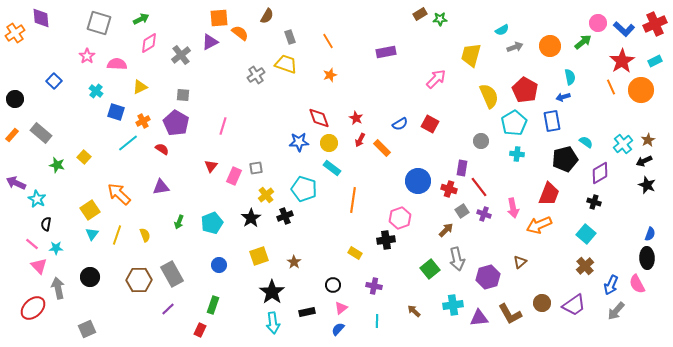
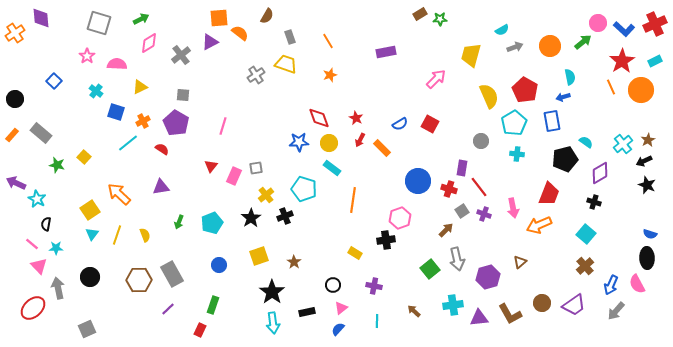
blue semicircle at (650, 234): rotated 88 degrees clockwise
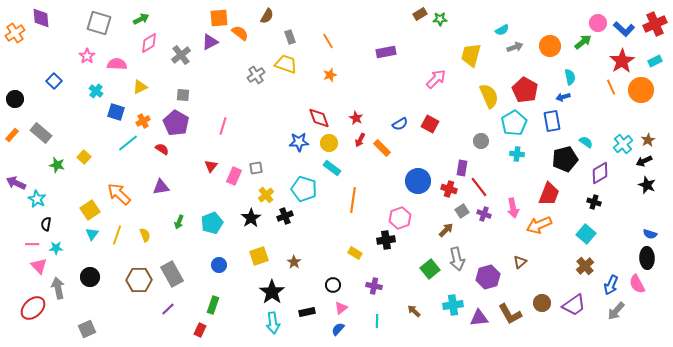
pink line at (32, 244): rotated 40 degrees counterclockwise
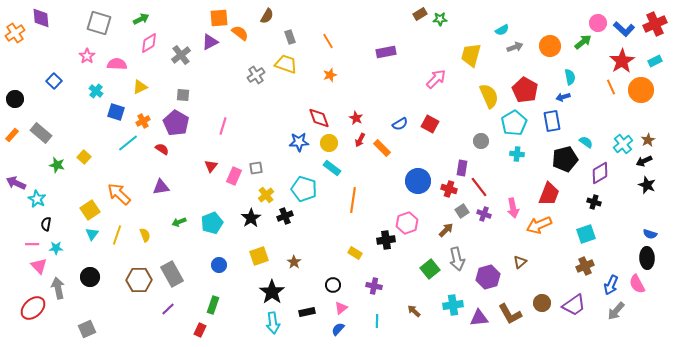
pink hexagon at (400, 218): moved 7 px right, 5 px down
green arrow at (179, 222): rotated 48 degrees clockwise
cyan square at (586, 234): rotated 30 degrees clockwise
brown cross at (585, 266): rotated 18 degrees clockwise
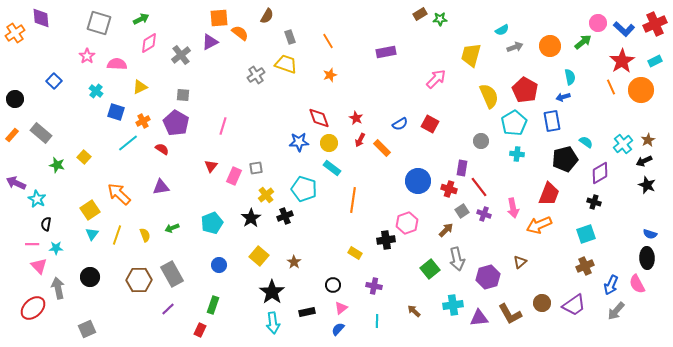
green arrow at (179, 222): moved 7 px left, 6 px down
yellow square at (259, 256): rotated 30 degrees counterclockwise
